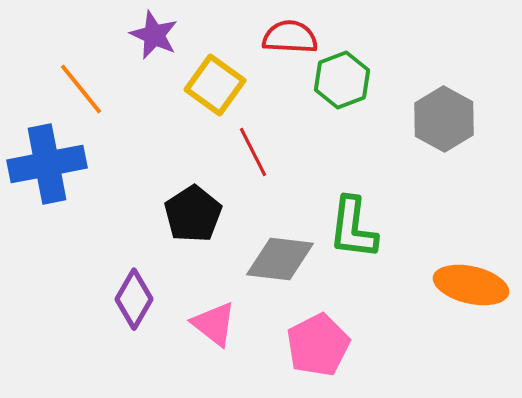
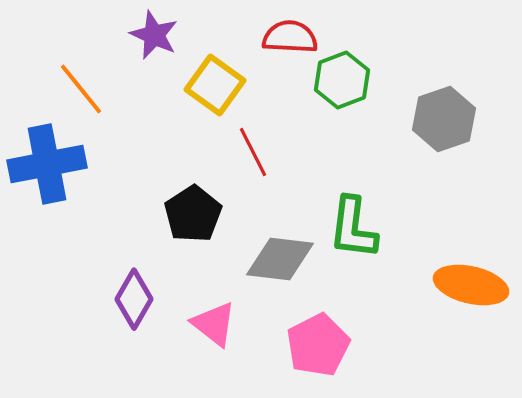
gray hexagon: rotated 12 degrees clockwise
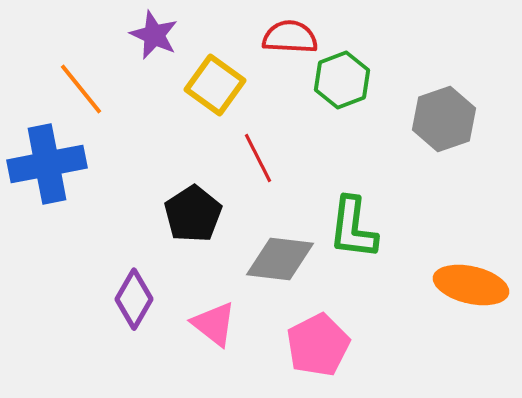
red line: moved 5 px right, 6 px down
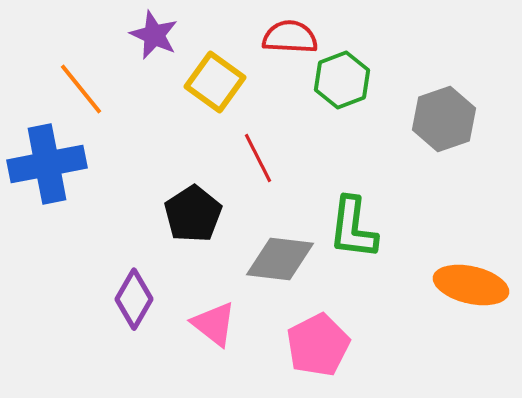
yellow square: moved 3 px up
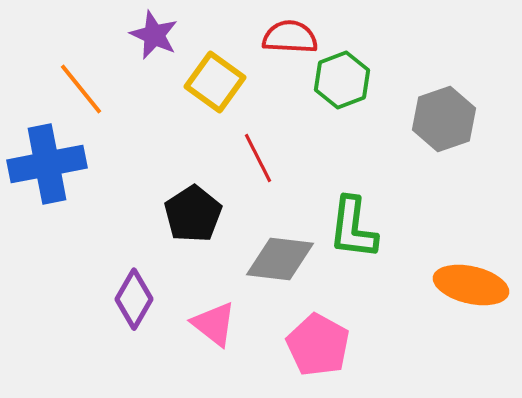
pink pentagon: rotated 16 degrees counterclockwise
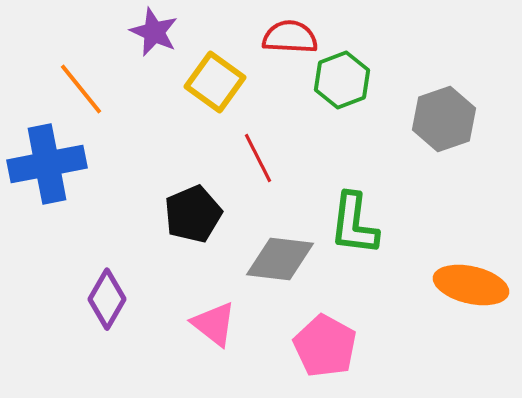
purple star: moved 3 px up
black pentagon: rotated 10 degrees clockwise
green L-shape: moved 1 px right, 4 px up
purple diamond: moved 27 px left
pink pentagon: moved 7 px right, 1 px down
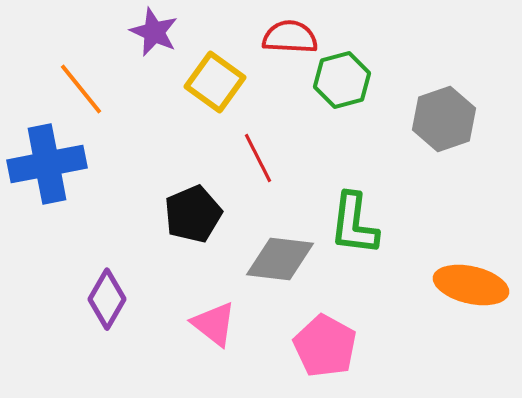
green hexagon: rotated 6 degrees clockwise
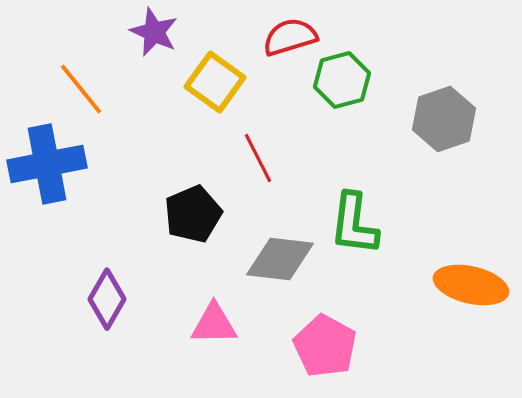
red semicircle: rotated 20 degrees counterclockwise
pink triangle: rotated 39 degrees counterclockwise
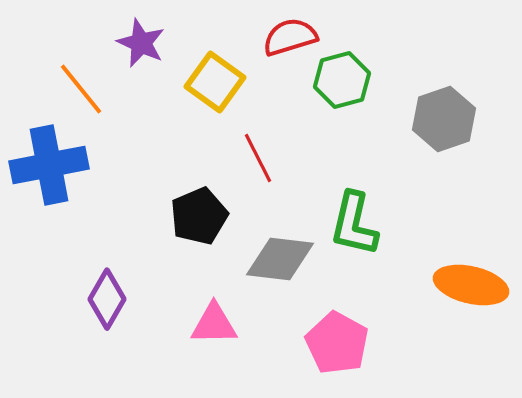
purple star: moved 13 px left, 11 px down
blue cross: moved 2 px right, 1 px down
black pentagon: moved 6 px right, 2 px down
green L-shape: rotated 6 degrees clockwise
pink pentagon: moved 12 px right, 3 px up
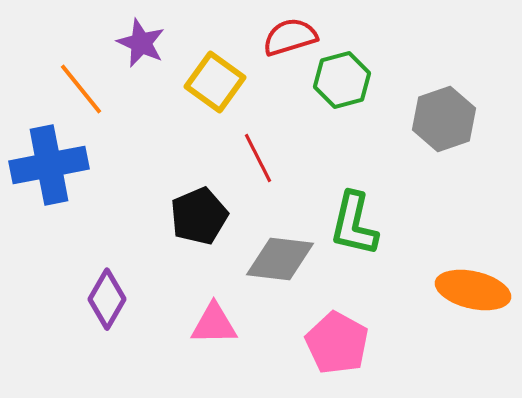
orange ellipse: moved 2 px right, 5 px down
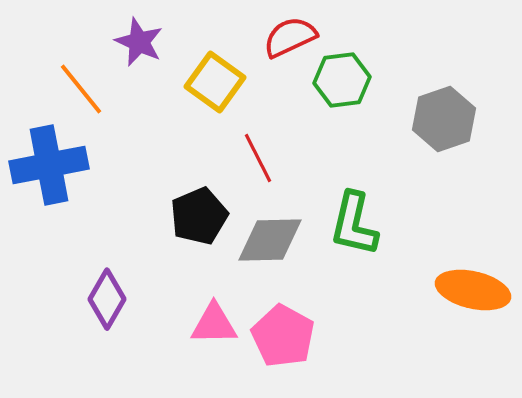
red semicircle: rotated 8 degrees counterclockwise
purple star: moved 2 px left, 1 px up
green hexagon: rotated 8 degrees clockwise
gray diamond: moved 10 px left, 19 px up; rotated 8 degrees counterclockwise
pink pentagon: moved 54 px left, 7 px up
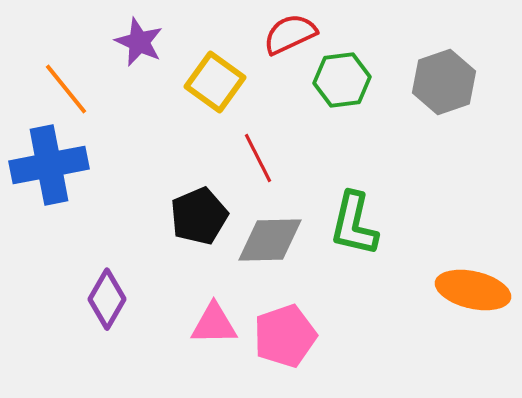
red semicircle: moved 3 px up
orange line: moved 15 px left
gray hexagon: moved 37 px up
pink pentagon: moved 2 px right; rotated 24 degrees clockwise
